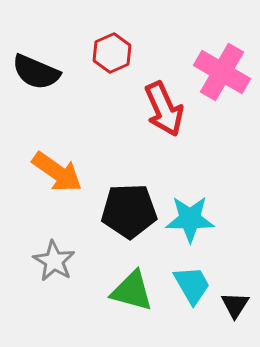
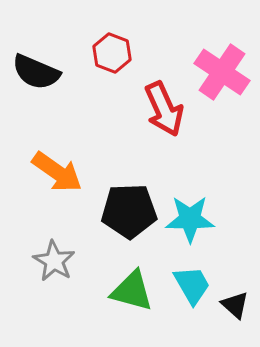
red hexagon: rotated 15 degrees counterclockwise
pink cross: rotated 4 degrees clockwise
black triangle: rotated 20 degrees counterclockwise
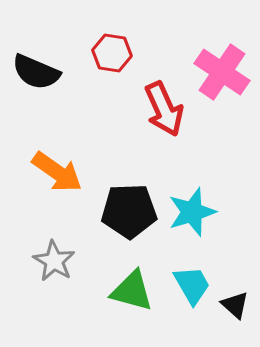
red hexagon: rotated 12 degrees counterclockwise
cyan star: moved 2 px right, 7 px up; rotated 18 degrees counterclockwise
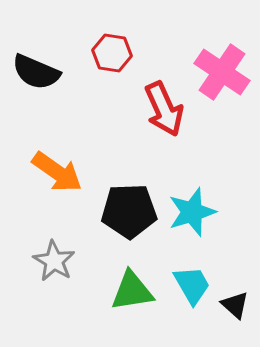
green triangle: rotated 24 degrees counterclockwise
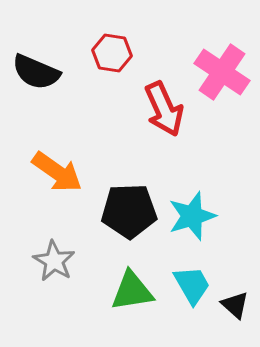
cyan star: moved 4 px down
